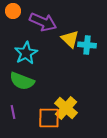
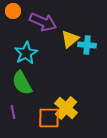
yellow triangle: rotated 36 degrees clockwise
green semicircle: moved 2 px down; rotated 40 degrees clockwise
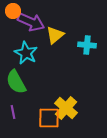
purple arrow: moved 12 px left
yellow triangle: moved 15 px left, 4 px up
cyan star: rotated 15 degrees counterclockwise
green semicircle: moved 6 px left, 1 px up
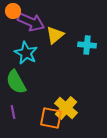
orange square: moved 2 px right; rotated 10 degrees clockwise
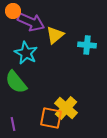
green semicircle: rotated 10 degrees counterclockwise
purple line: moved 12 px down
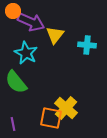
yellow triangle: rotated 12 degrees counterclockwise
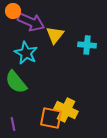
yellow cross: moved 2 px down; rotated 15 degrees counterclockwise
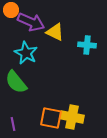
orange circle: moved 2 px left, 1 px up
yellow triangle: moved 3 px up; rotated 42 degrees counterclockwise
yellow cross: moved 6 px right, 7 px down; rotated 15 degrees counterclockwise
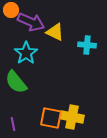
cyan star: rotated 10 degrees clockwise
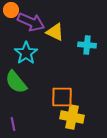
orange square: moved 11 px right, 21 px up; rotated 10 degrees counterclockwise
